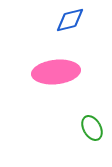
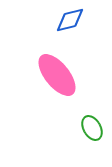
pink ellipse: moved 1 px right, 3 px down; rotated 57 degrees clockwise
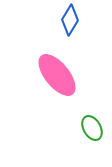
blue diamond: rotated 44 degrees counterclockwise
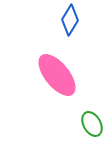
green ellipse: moved 4 px up
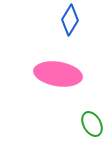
pink ellipse: moved 1 px right, 1 px up; rotated 42 degrees counterclockwise
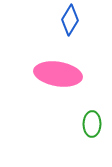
green ellipse: rotated 30 degrees clockwise
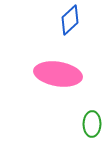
blue diamond: rotated 16 degrees clockwise
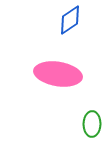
blue diamond: rotated 8 degrees clockwise
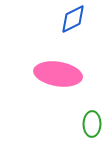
blue diamond: moved 3 px right, 1 px up; rotated 8 degrees clockwise
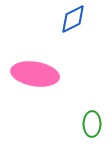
pink ellipse: moved 23 px left
